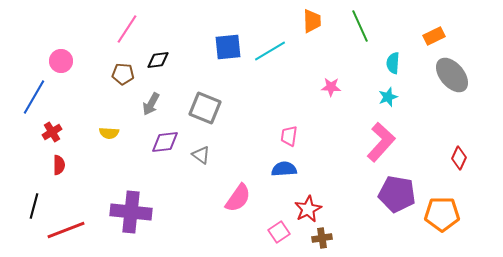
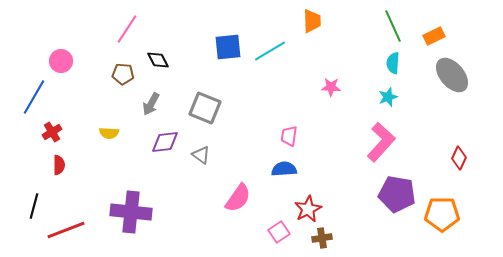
green line: moved 33 px right
black diamond: rotated 70 degrees clockwise
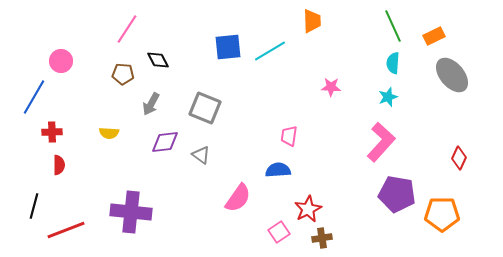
red cross: rotated 30 degrees clockwise
blue semicircle: moved 6 px left, 1 px down
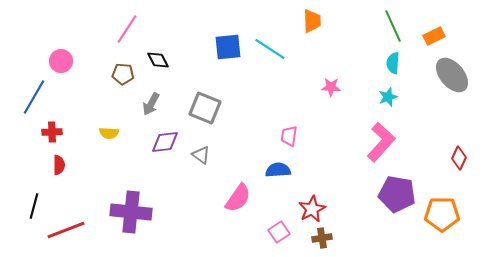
cyan line: moved 2 px up; rotated 64 degrees clockwise
red star: moved 4 px right
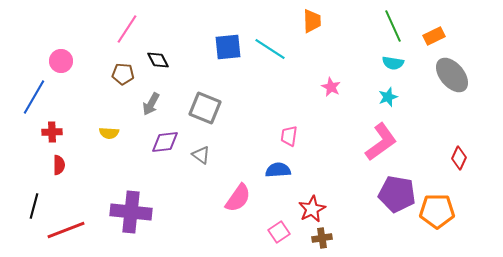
cyan semicircle: rotated 85 degrees counterclockwise
pink star: rotated 24 degrees clockwise
pink L-shape: rotated 12 degrees clockwise
orange pentagon: moved 5 px left, 3 px up
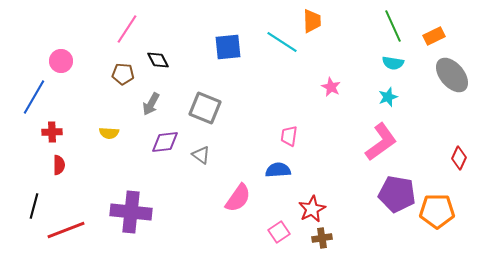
cyan line: moved 12 px right, 7 px up
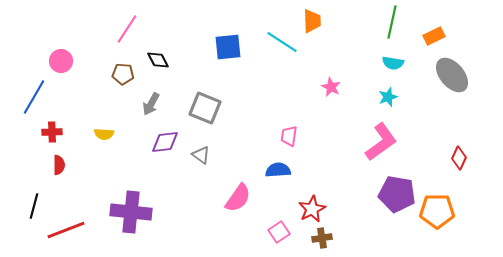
green line: moved 1 px left, 4 px up; rotated 36 degrees clockwise
yellow semicircle: moved 5 px left, 1 px down
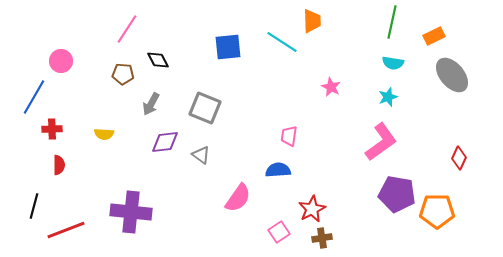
red cross: moved 3 px up
